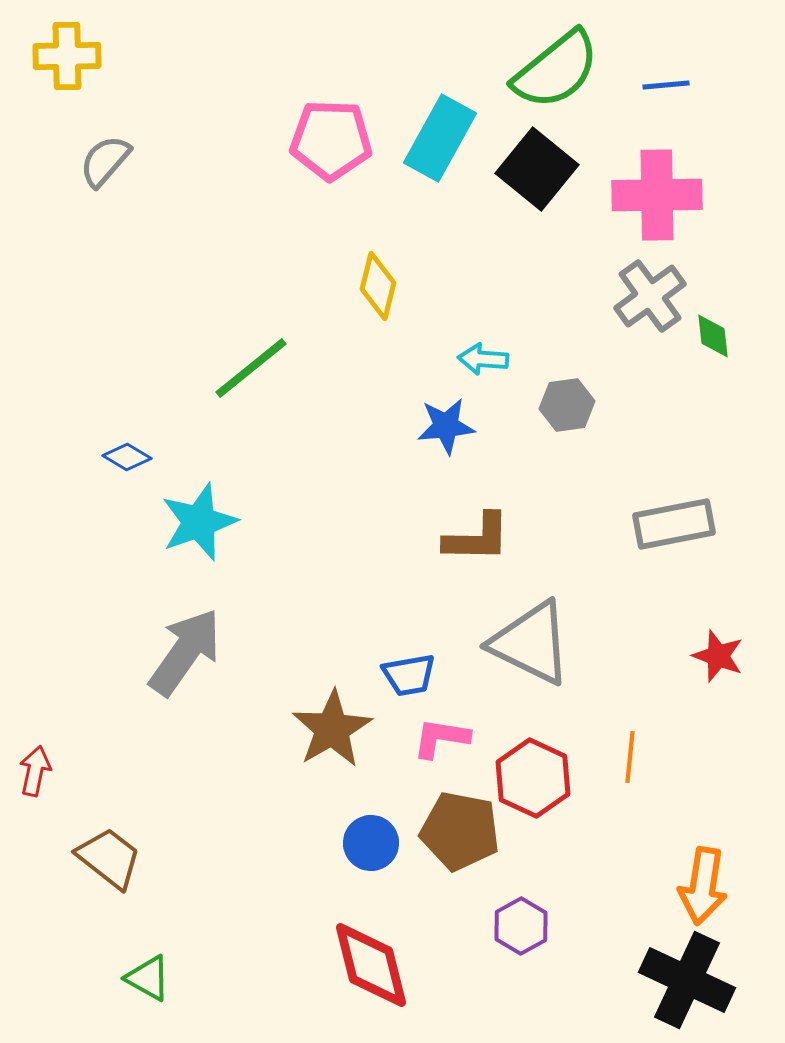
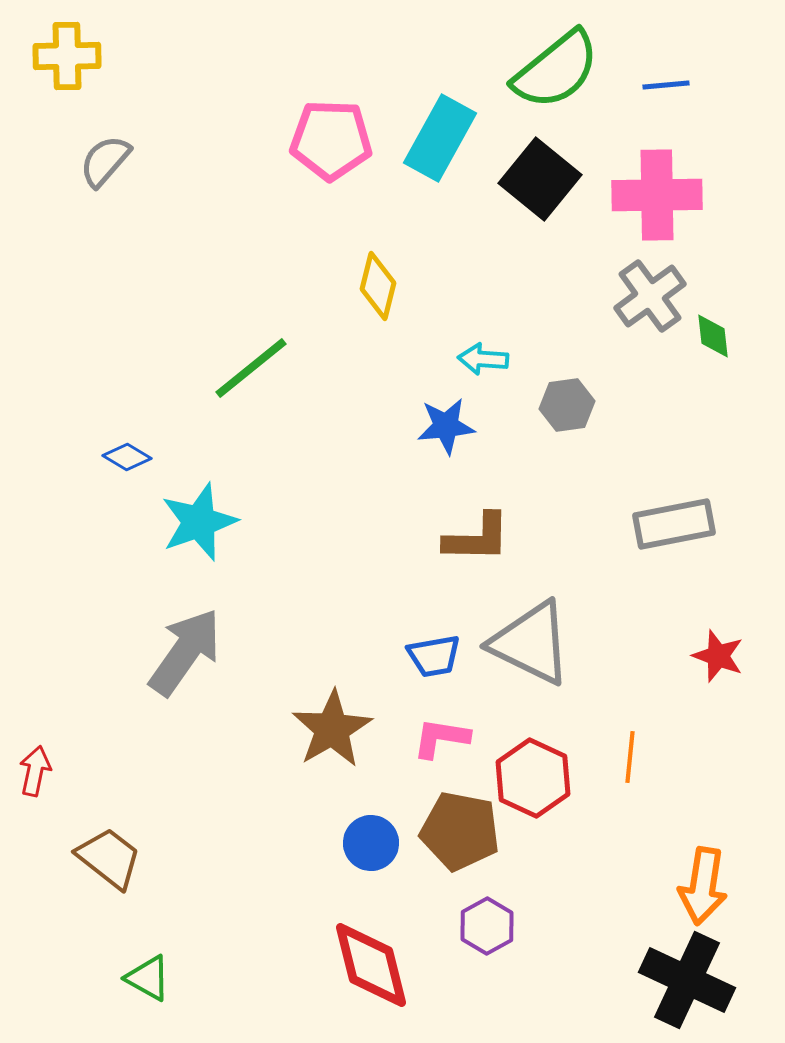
black square: moved 3 px right, 10 px down
blue trapezoid: moved 25 px right, 19 px up
purple hexagon: moved 34 px left
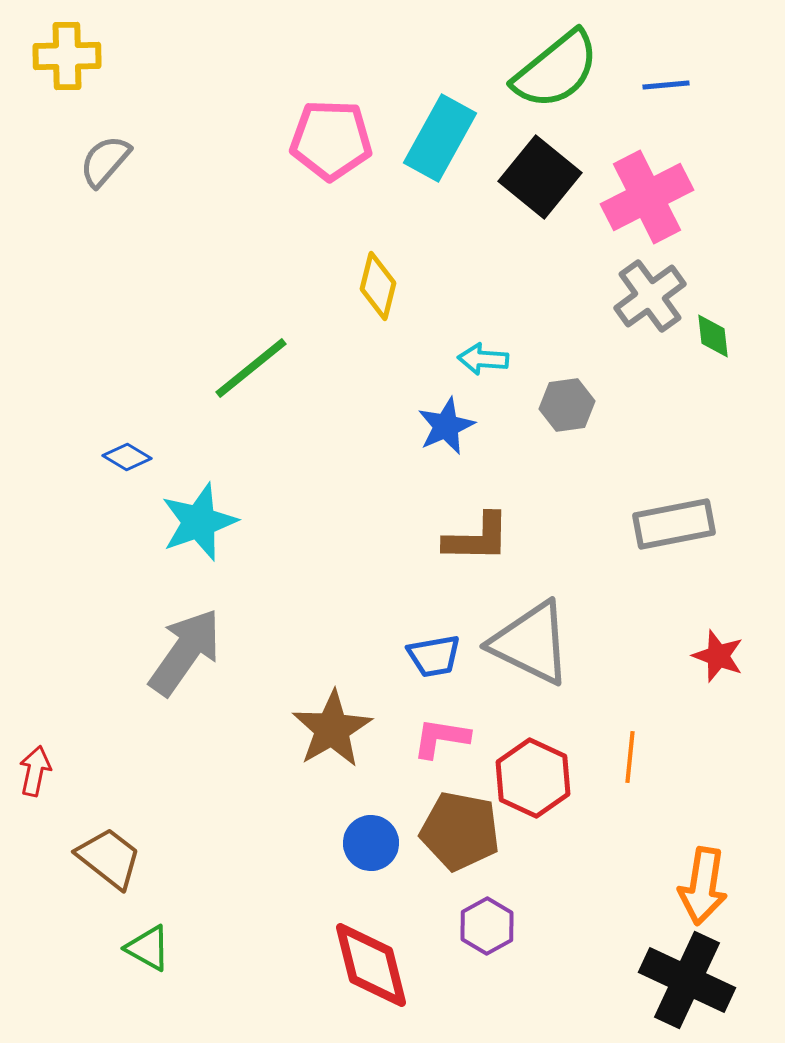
black square: moved 2 px up
pink cross: moved 10 px left, 2 px down; rotated 26 degrees counterclockwise
blue star: rotated 18 degrees counterclockwise
green triangle: moved 30 px up
